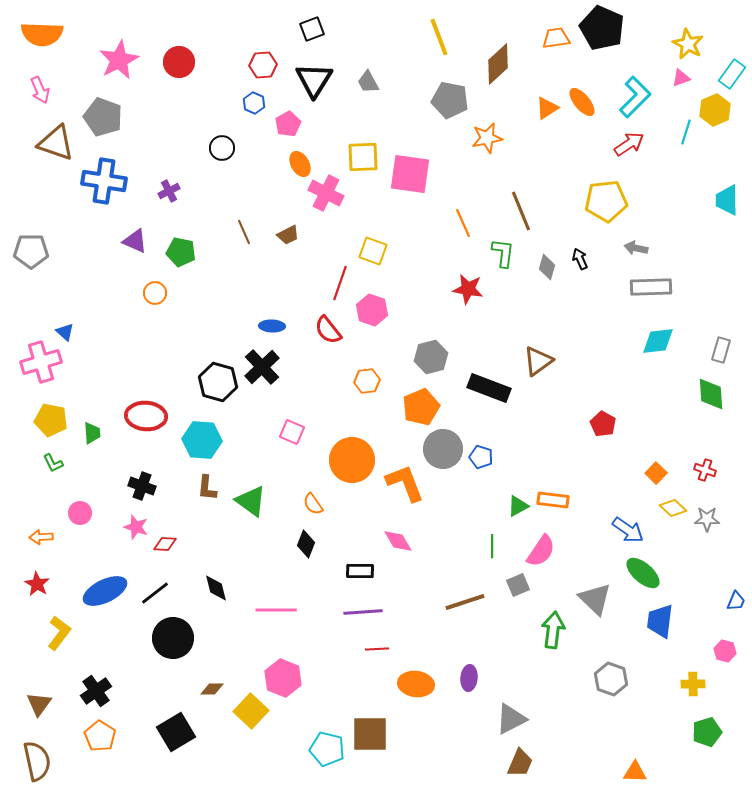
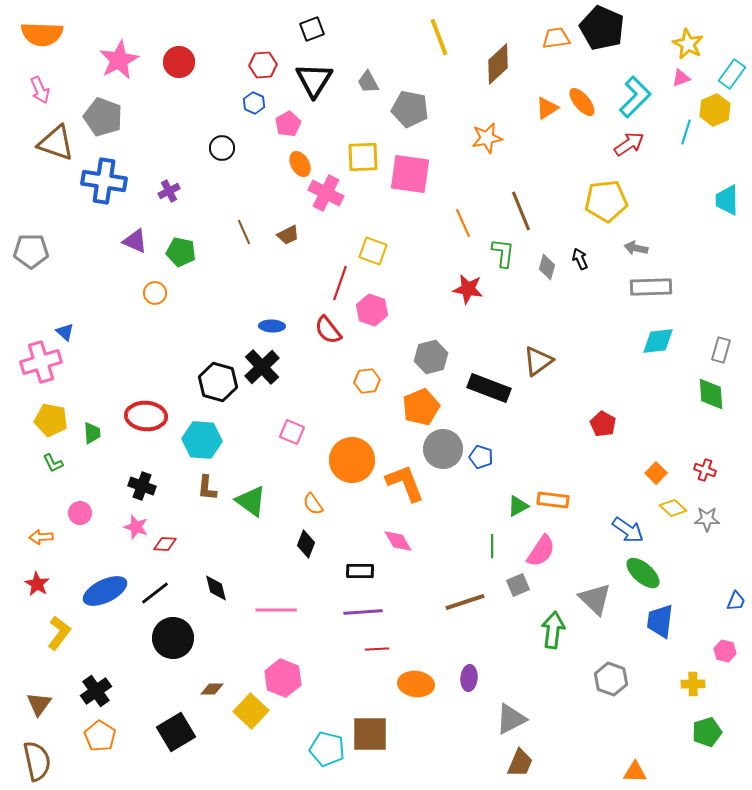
gray pentagon at (450, 100): moved 40 px left, 9 px down
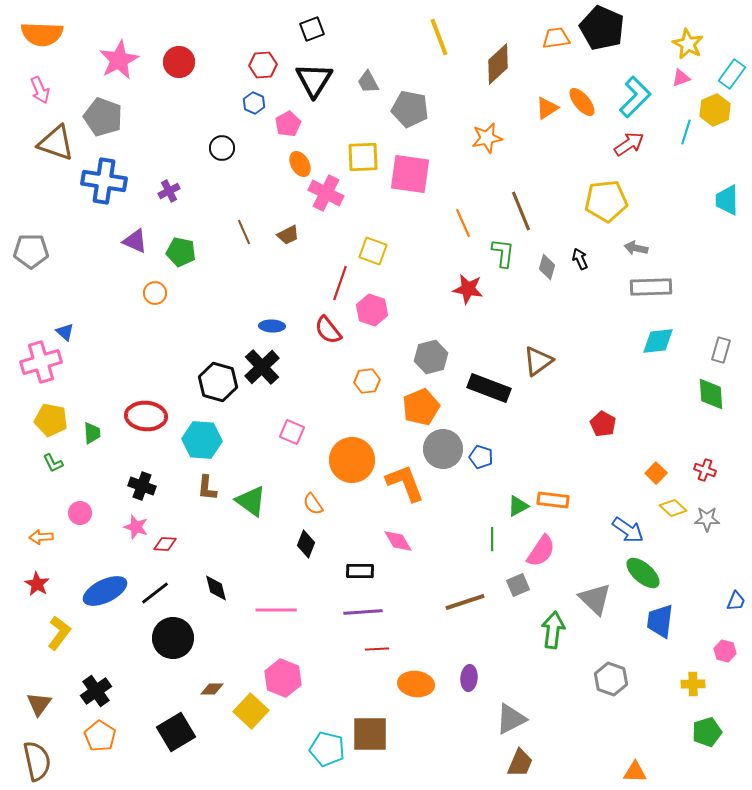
green line at (492, 546): moved 7 px up
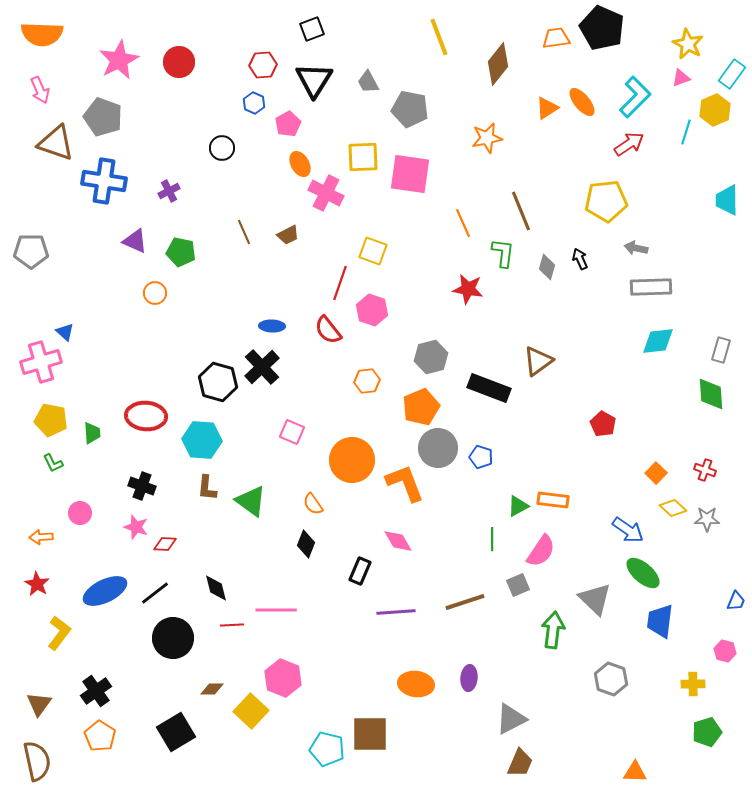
brown diamond at (498, 64): rotated 9 degrees counterclockwise
gray circle at (443, 449): moved 5 px left, 1 px up
black rectangle at (360, 571): rotated 68 degrees counterclockwise
purple line at (363, 612): moved 33 px right
red line at (377, 649): moved 145 px left, 24 px up
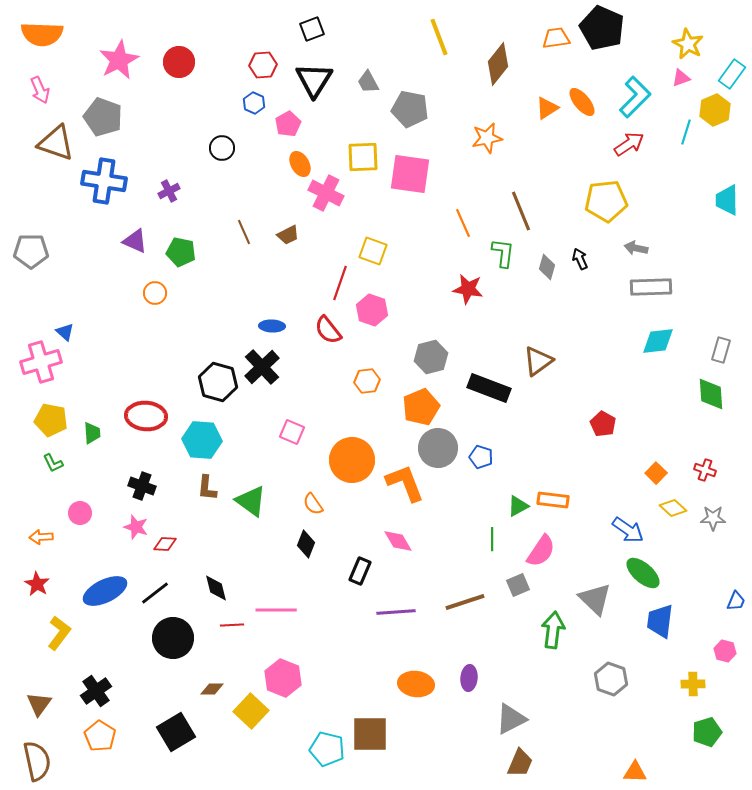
gray star at (707, 519): moved 6 px right, 1 px up
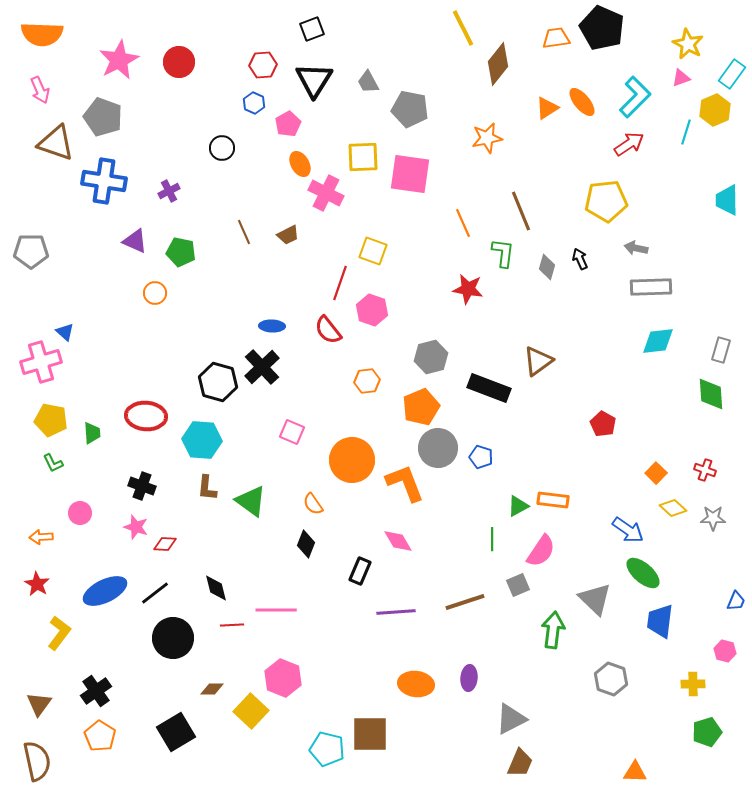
yellow line at (439, 37): moved 24 px right, 9 px up; rotated 6 degrees counterclockwise
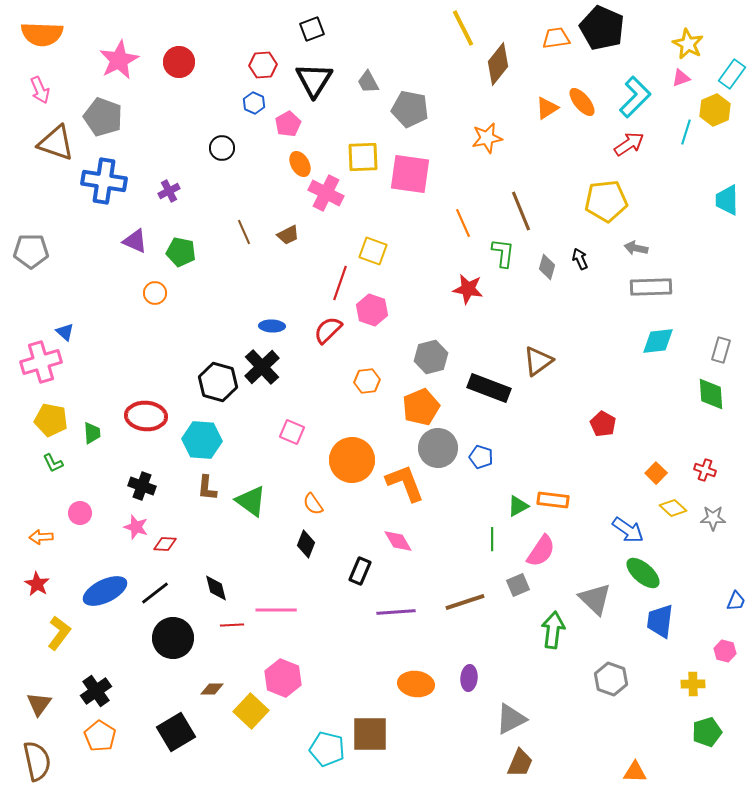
red semicircle at (328, 330): rotated 84 degrees clockwise
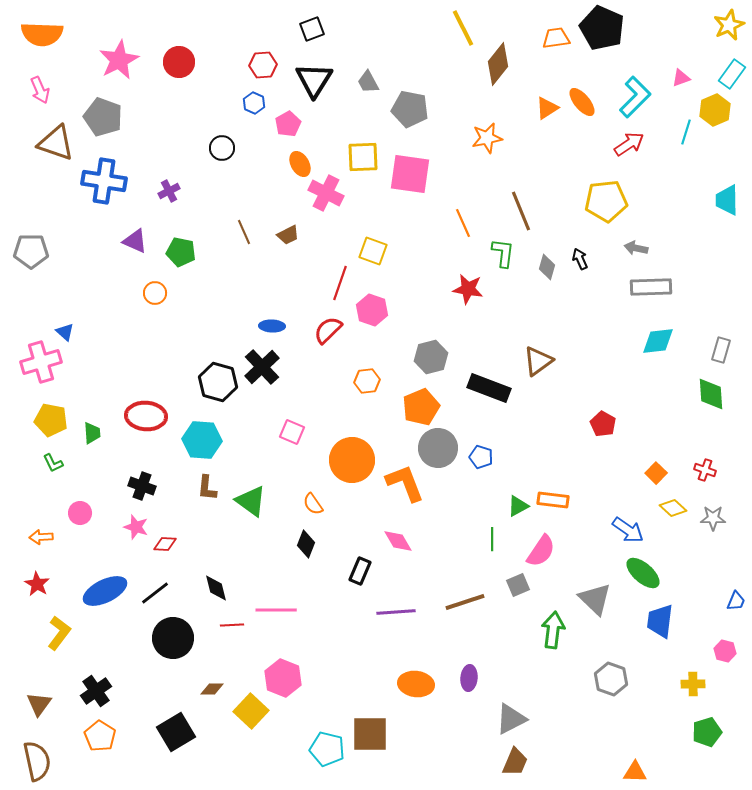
yellow star at (688, 44): moved 41 px right, 19 px up; rotated 20 degrees clockwise
brown trapezoid at (520, 763): moved 5 px left, 1 px up
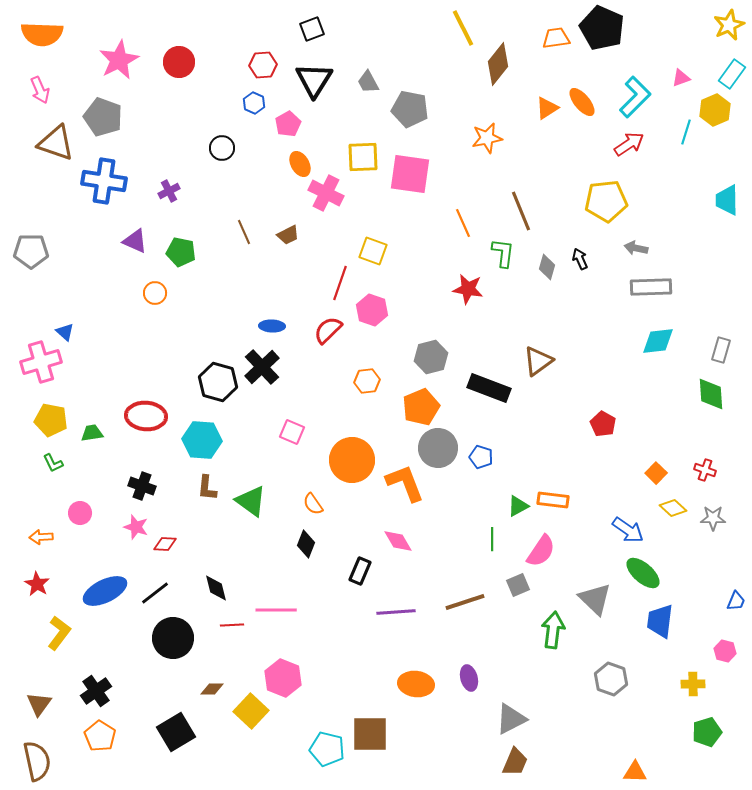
green trapezoid at (92, 433): rotated 95 degrees counterclockwise
purple ellipse at (469, 678): rotated 20 degrees counterclockwise
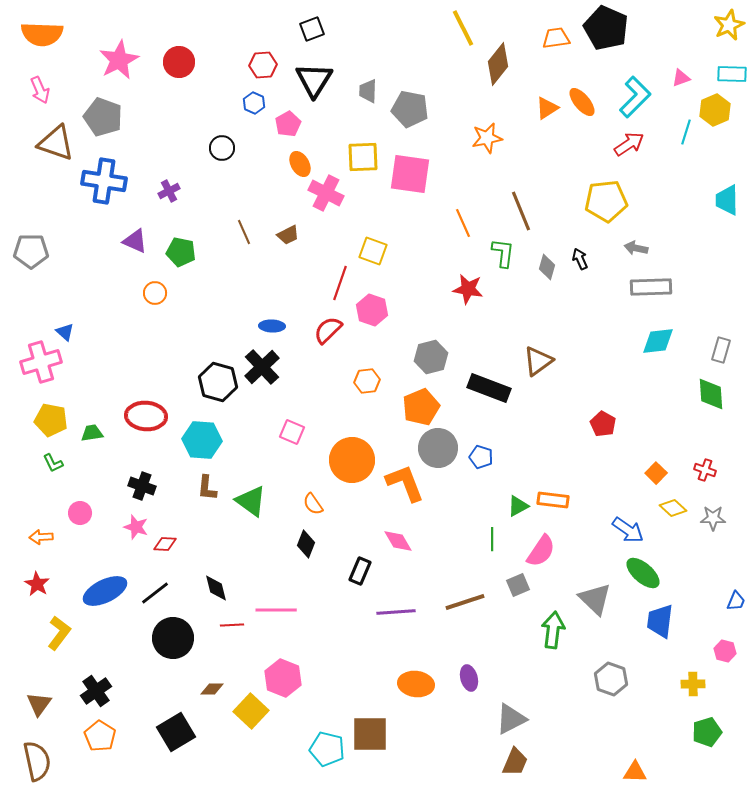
black pentagon at (602, 28): moved 4 px right
cyan rectangle at (732, 74): rotated 56 degrees clockwise
gray trapezoid at (368, 82): moved 9 px down; rotated 30 degrees clockwise
